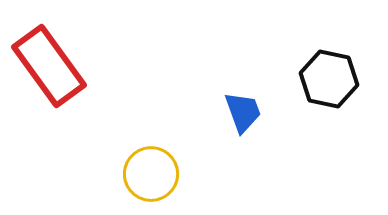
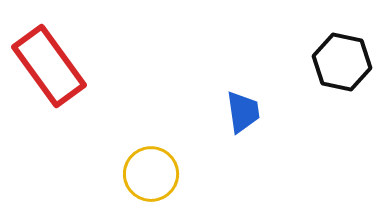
black hexagon: moved 13 px right, 17 px up
blue trapezoid: rotated 12 degrees clockwise
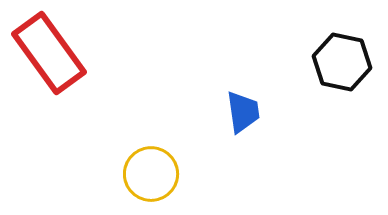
red rectangle: moved 13 px up
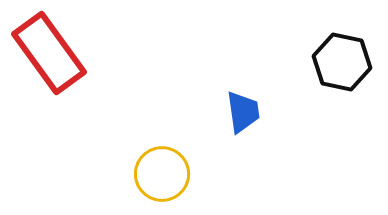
yellow circle: moved 11 px right
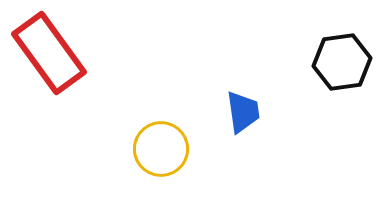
black hexagon: rotated 20 degrees counterclockwise
yellow circle: moved 1 px left, 25 px up
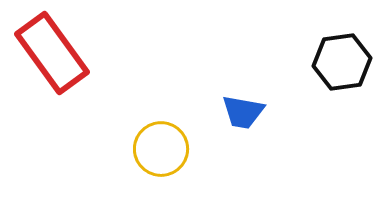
red rectangle: moved 3 px right
blue trapezoid: rotated 108 degrees clockwise
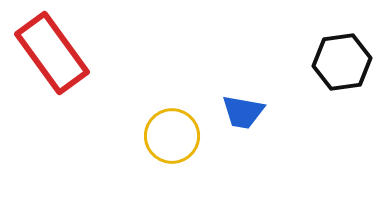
yellow circle: moved 11 px right, 13 px up
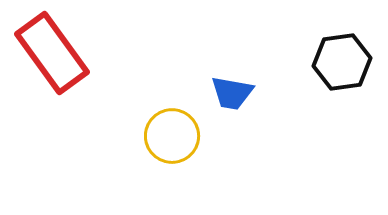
blue trapezoid: moved 11 px left, 19 px up
